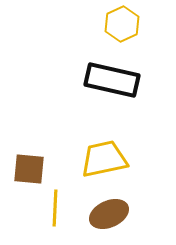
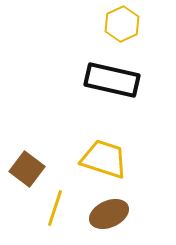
yellow trapezoid: rotated 30 degrees clockwise
brown square: moved 2 px left; rotated 32 degrees clockwise
yellow line: rotated 15 degrees clockwise
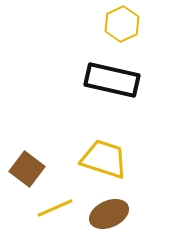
yellow line: rotated 48 degrees clockwise
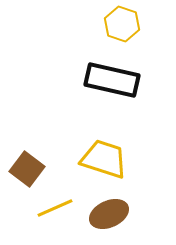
yellow hexagon: rotated 16 degrees counterclockwise
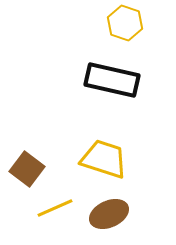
yellow hexagon: moved 3 px right, 1 px up
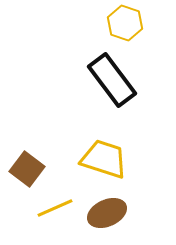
black rectangle: rotated 40 degrees clockwise
brown ellipse: moved 2 px left, 1 px up
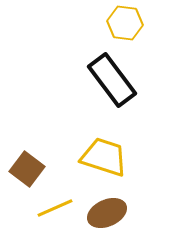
yellow hexagon: rotated 12 degrees counterclockwise
yellow trapezoid: moved 2 px up
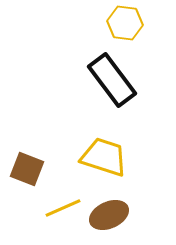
brown square: rotated 16 degrees counterclockwise
yellow line: moved 8 px right
brown ellipse: moved 2 px right, 2 px down
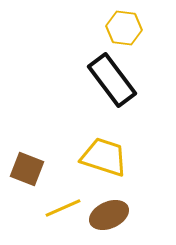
yellow hexagon: moved 1 px left, 5 px down
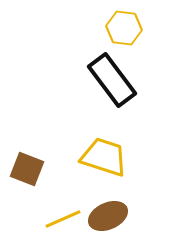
yellow line: moved 11 px down
brown ellipse: moved 1 px left, 1 px down
